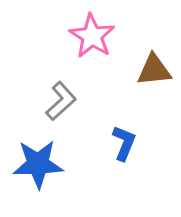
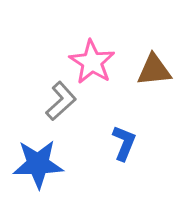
pink star: moved 26 px down
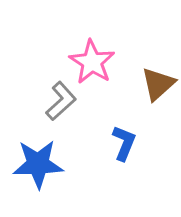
brown triangle: moved 4 px right, 14 px down; rotated 36 degrees counterclockwise
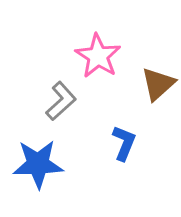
pink star: moved 6 px right, 6 px up
